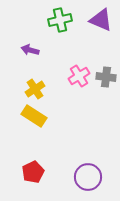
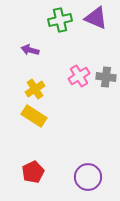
purple triangle: moved 5 px left, 2 px up
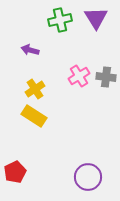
purple triangle: rotated 35 degrees clockwise
red pentagon: moved 18 px left
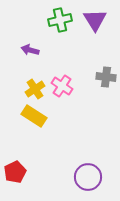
purple triangle: moved 1 px left, 2 px down
pink cross: moved 17 px left, 10 px down; rotated 25 degrees counterclockwise
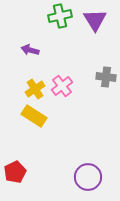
green cross: moved 4 px up
pink cross: rotated 20 degrees clockwise
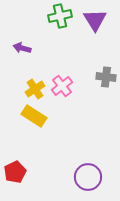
purple arrow: moved 8 px left, 2 px up
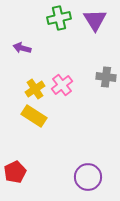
green cross: moved 1 px left, 2 px down
pink cross: moved 1 px up
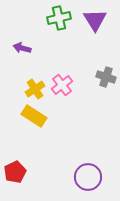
gray cross: rotated 12 degrees clockwise
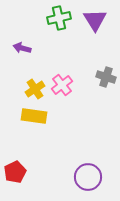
yellow rectangle: rotated 25 degrees counterclockwise
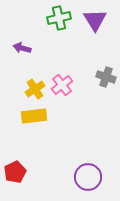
yellow rectangle: rotated 15 degrees counterclockwise
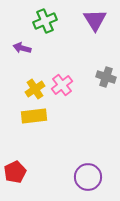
green cross: moved 14 px left, 3 px down; rotated 10 degrees counterclockwise
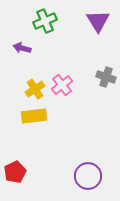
purple triangle: moved 3 px right, 1 px down
purple circle: moved 1 px up
